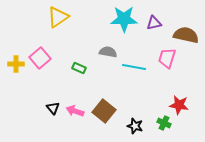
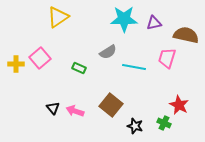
gray semicircle: rotated 138 degrees clockwise
red star: rotated 18 degrees clockwise
brown square: moved 7 px right, 6 px up
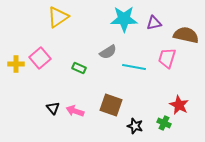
brown square: rotated 20 degrees counterclockwise
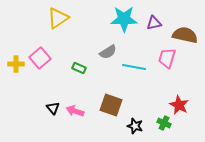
yellow triangle: moved 1 px down
brown semicircle: moved 1 px left
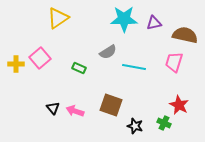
pink trapezoid: moved 7 px right, 4 px down
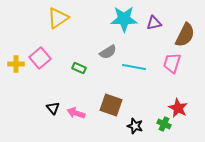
brown semicircle: rotated 105 degrees clockwise
pink trapezoid: moved 2 px left, 1 px down
red star: moved 1 px left, 3 px down
pink arrow: moved 1 px right, 2 px down
green cross: moved 1 px down
